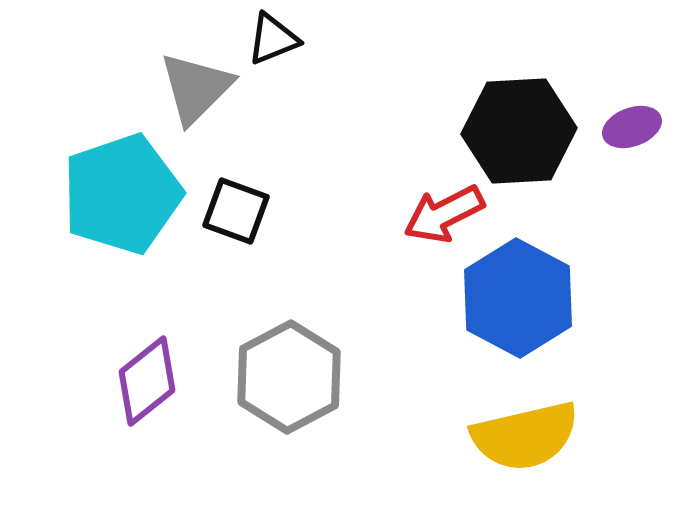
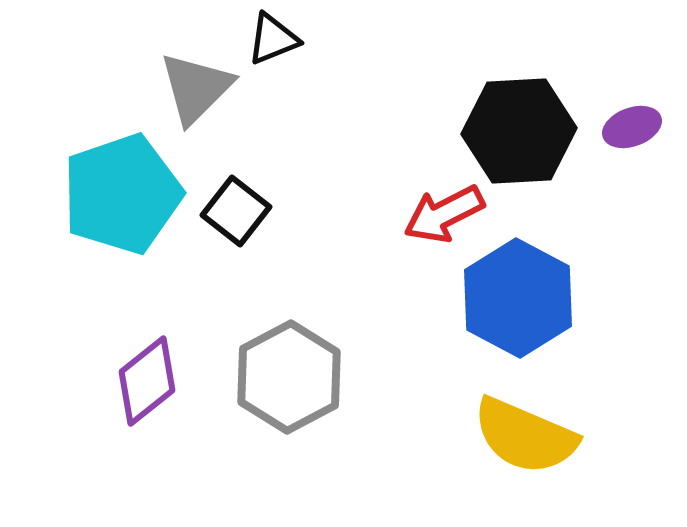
black square: rotated 18 degrees clockwise
yellow semicircle: rotated 36 degrees clockwise
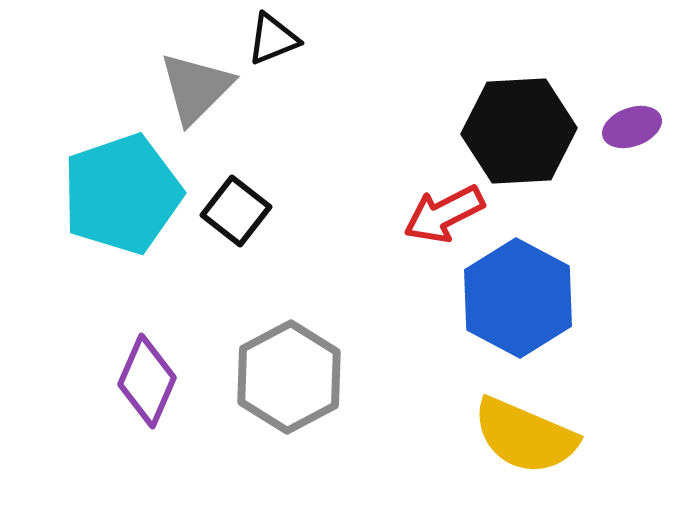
purple diamond: rotated 28 degrees counterclockwise
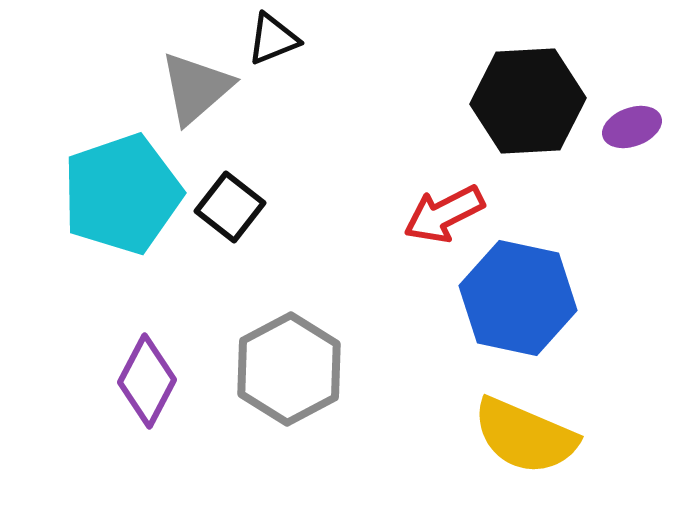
gray triangle: rotated 4 degrees clockwise
black hexagon: moved 9 px right, 30 px up
black square: moved 6 px left, 4 px up
blue hexagon: rotated 16 degrees counterclockwise
gray hexagon: moved 8 px up
purple diamond: rotated 4 degrees clockwise
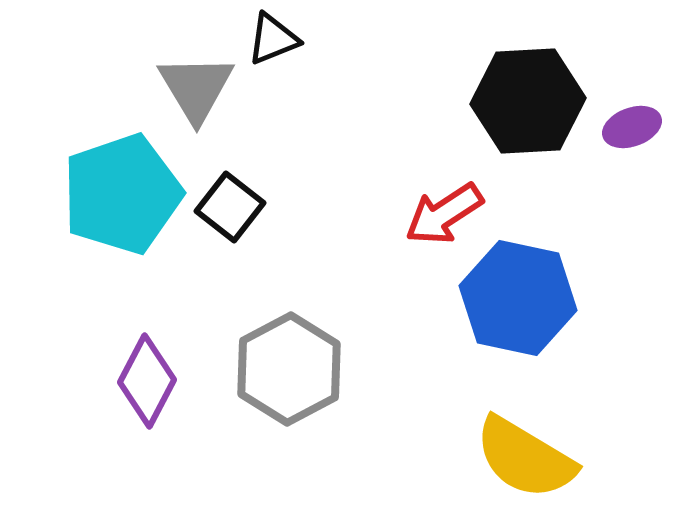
gray triangle: rotated 20 degrees counterclockwise
red arrow: rotated 6 degrees counterclockwise
yellow semicircle: moved 22 px down; rotated 8 degrees clockwise
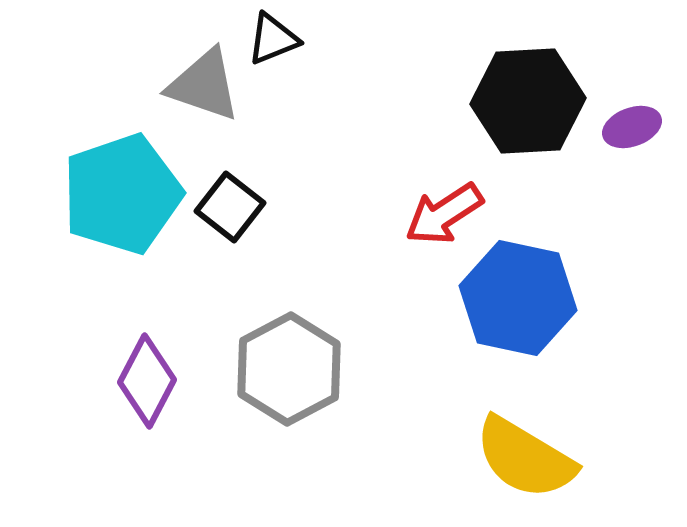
gray triangle: moved 8 px right, 3 px up; rotated 40 degrees counterclockwise
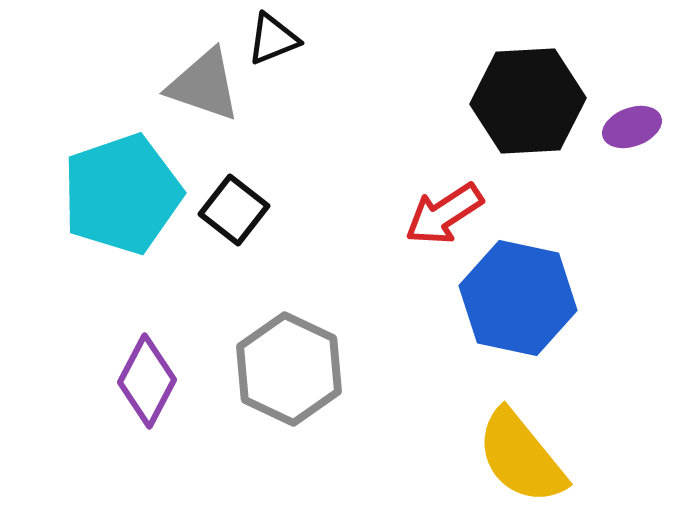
black square: moved 4 px right, 3 px down
gray hexagon: rotated 7 degrees counterclockwise
yellow semicircle: moved 4 px left, 1 px up; rotated 20 degrees clockwise
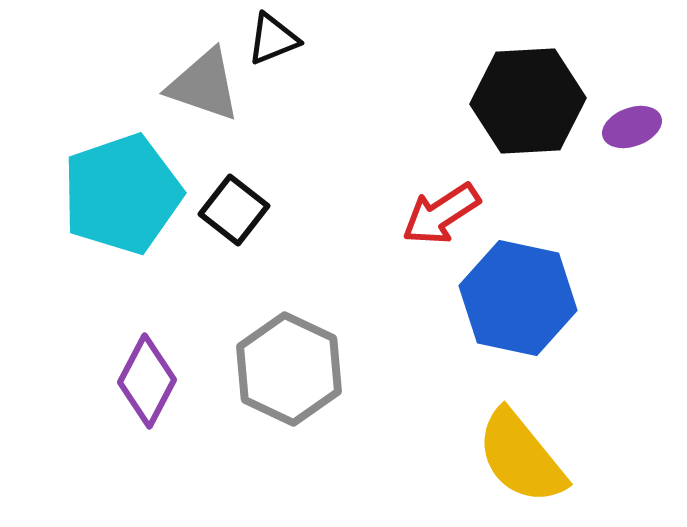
red arrow: moved 3 px left
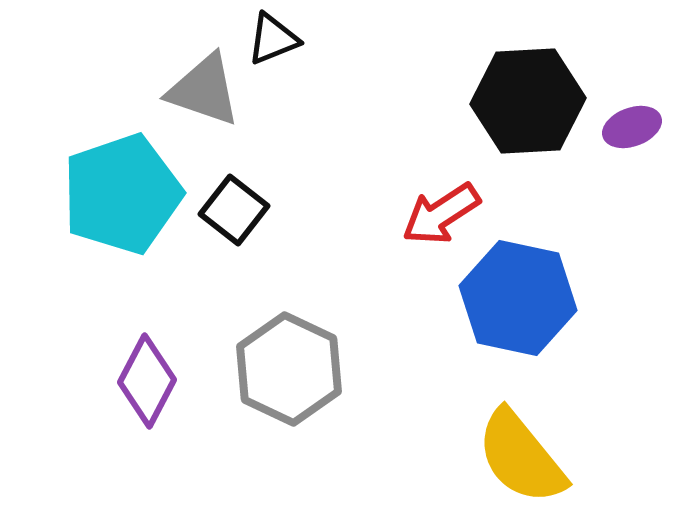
gray triangle: moved 5 px down
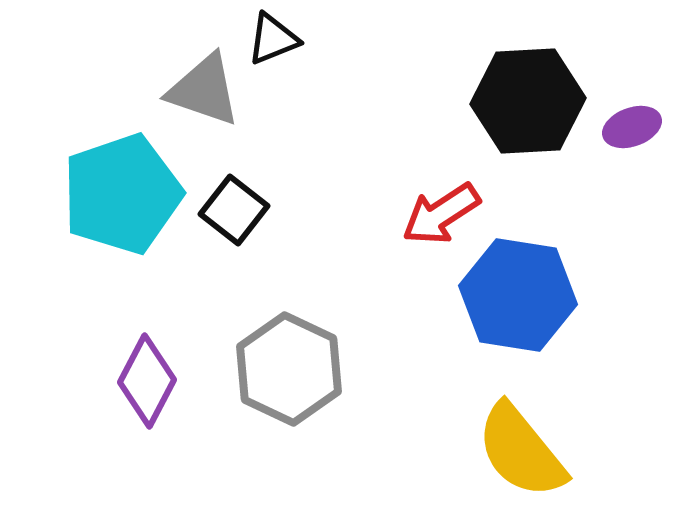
blue hexagon: moved 3 px up; rotated 3 degrees counterclockwise
yellow semicircle: moved 6 px up
